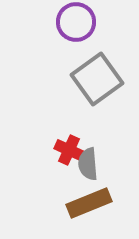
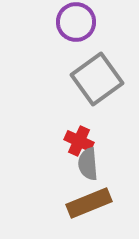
red cross: moved 10 px right, 9 px up
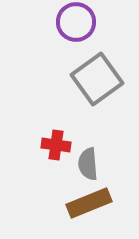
red cross: moved 23 px left, 4 px down; rotated 16 degrees counterclockwise
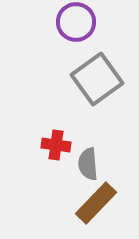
brown rectangle: moved 7 px right; rotated 24 degrees counterclockwise
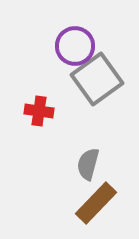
purple circle: moved 1 px left, 24 px down
red cross: moved 17 px left, 34 px up
gray semicircle: rotated 20 degrees clockwise
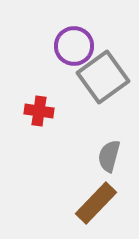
purple circle: moved 1 px left
gray square: moved 6 px right, 2 px up
gray semicircle: moved 21 px right, 8 px up
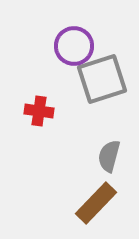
gray square: moved 1 px left, 2 px down; rotated 18 degrees clockwise
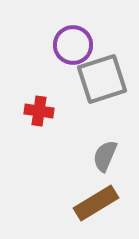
purple circle: moved 1 px left, 1 px up
gray semicircle: moved 4 px left; rotated 8 degrees clockwise
brown rectangle: rotated 15 degrees clockwise
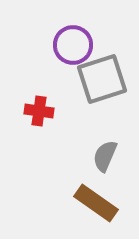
brown rectangle: rotated 66 degrees clockwise
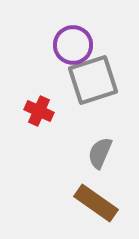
gray square: moved 9 px left, 1 px down
red cross: rotated 16 degrees clockwise
gray semicircle: moved 5 px left, 3 px up
